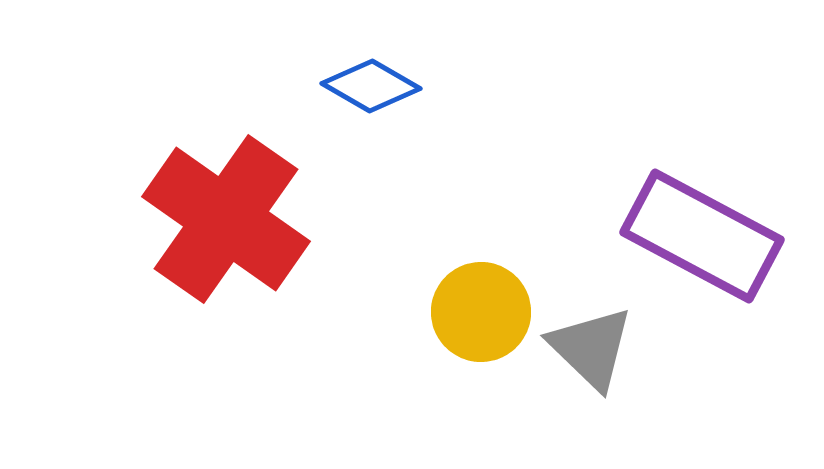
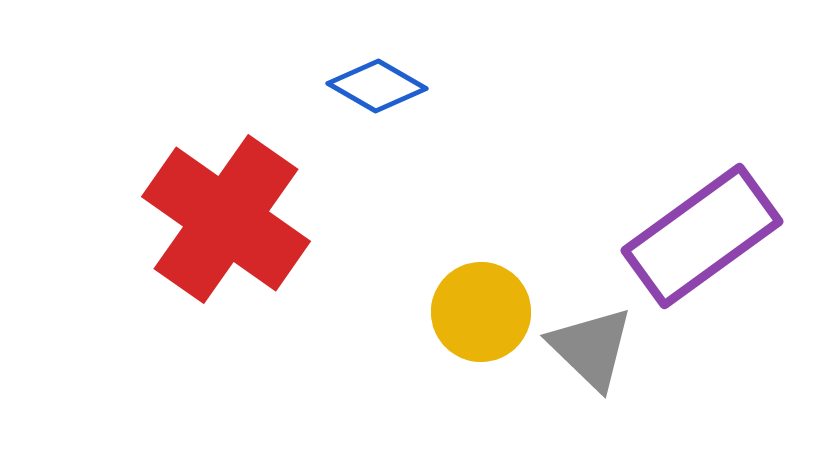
blue diamond: moved 6 px right
purple rectangle: rotated 64 degrees counterclockwise
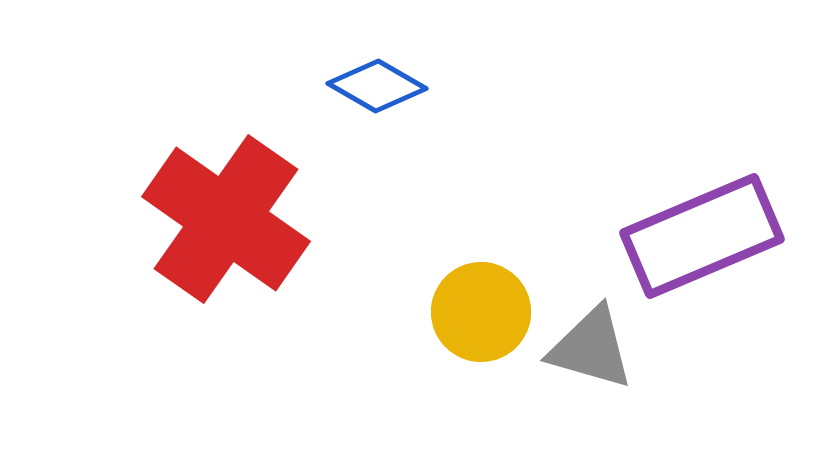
purple rectangle: rotated 13 degrees clockwise
gray triangle: rotated 28 degrees counterclockwise
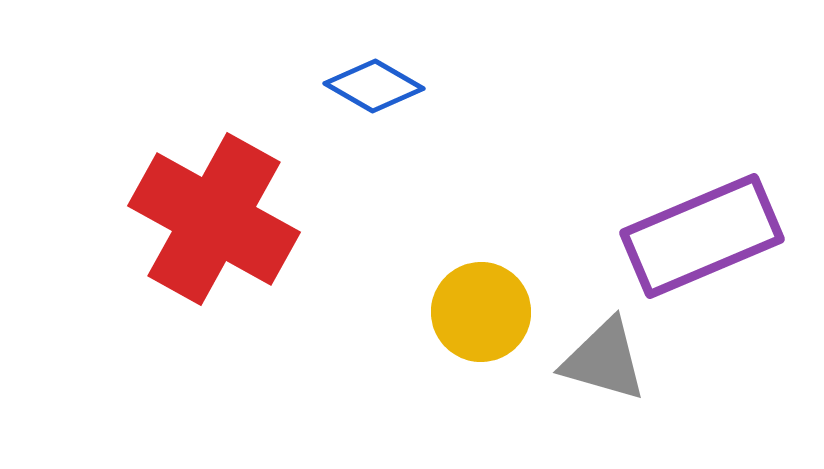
blue diamond: moved 3 px left
red cross: moved 12 px left; rotated 6 degrees counterclockwise
gray triangle: moved 13 px right, 12 px down
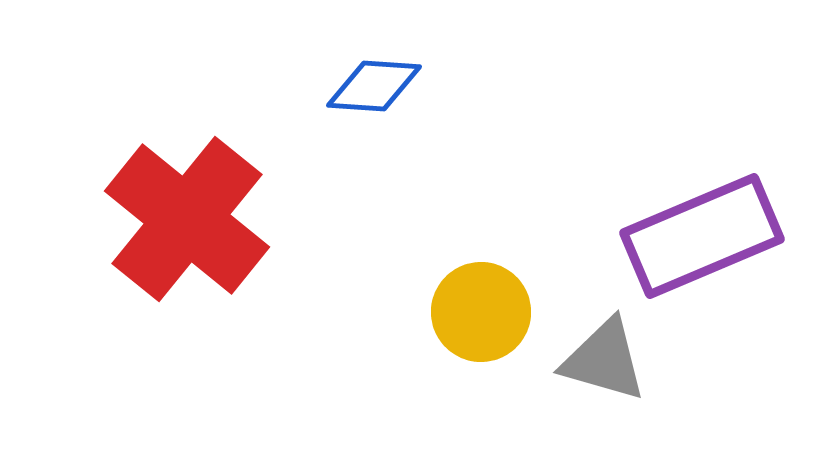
blue diamond: rotated 26 degrees counterclockwise
red cross: moved 27 px left; rotated 10 degrees clockwise
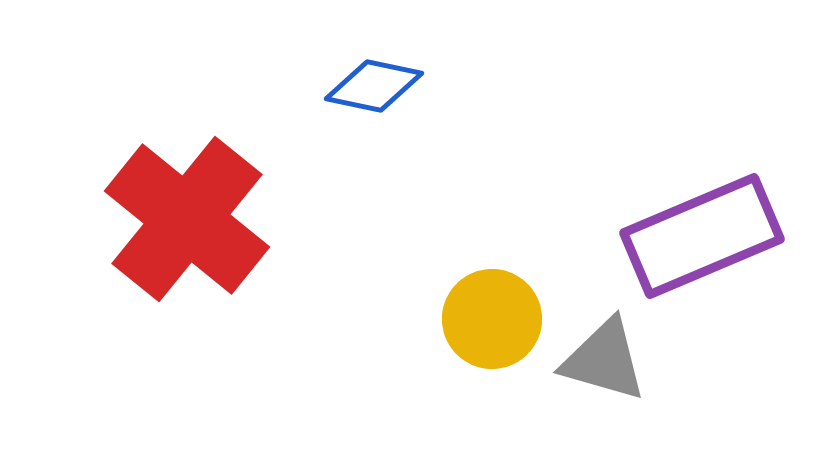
blue diamond: rotated 8 degrees clockwise
yellow circle: moved 11 px right, 7 px down
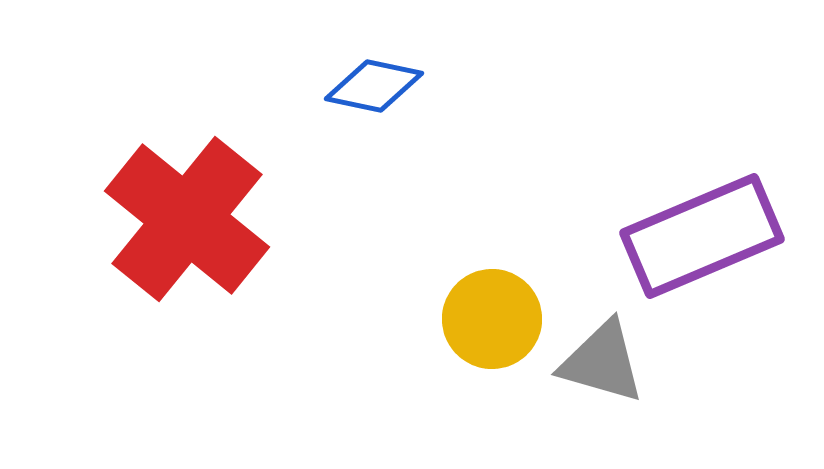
gray triangle: moved 2 px left, 2 px down
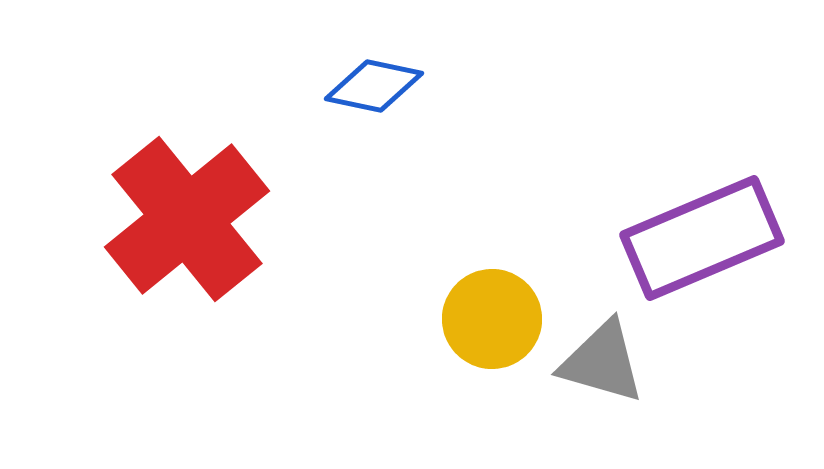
red cross: rotated 12 degrees clockwise
purple rectangle: moved 2 px down
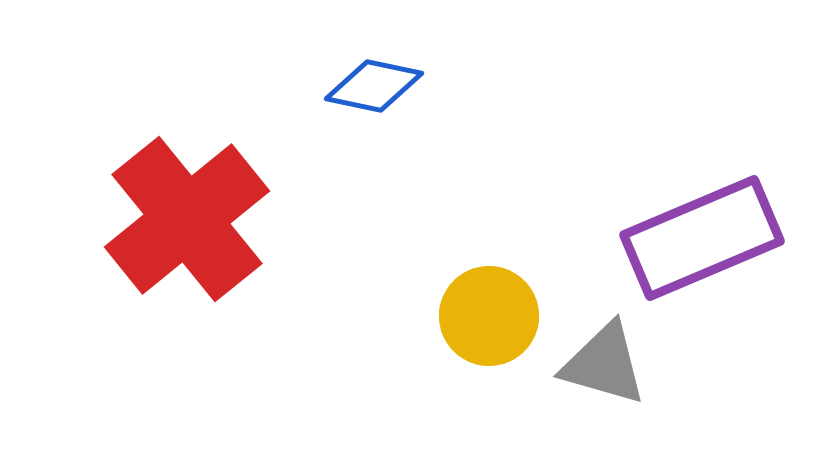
yellow circle: moved 3 px left, 3 px up
gray triangle: moved 2 px right, 2 px down
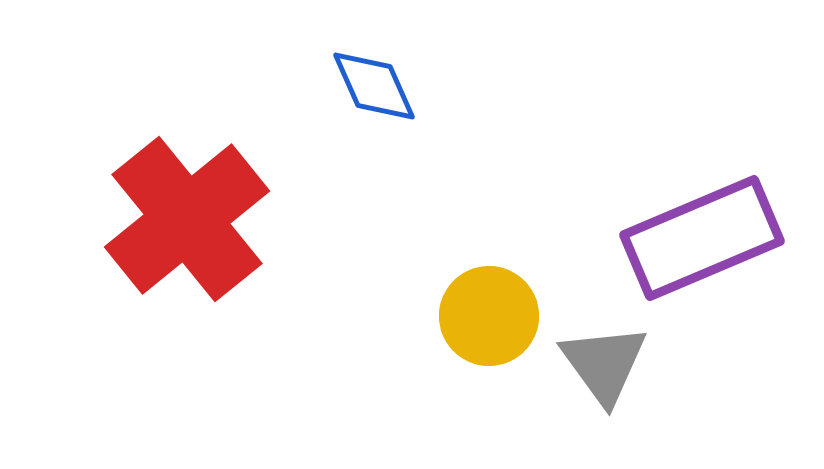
blue diamond: rotated 54 degrees clockwise
gray triangle: rotated 38 degrees clockwise
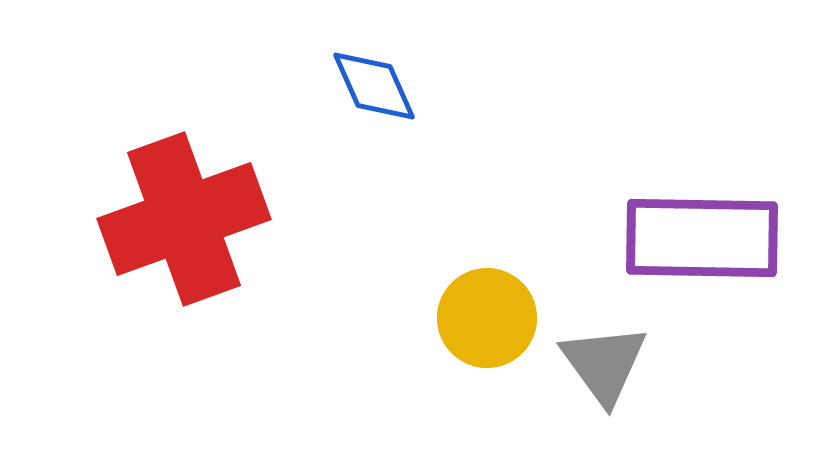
red cross: moved 3 px left; rotated 19 degrees clockwise
purple rectangle: rotated 24 degrees clockwise
yellow circle: moved 2 px left, 2 px down
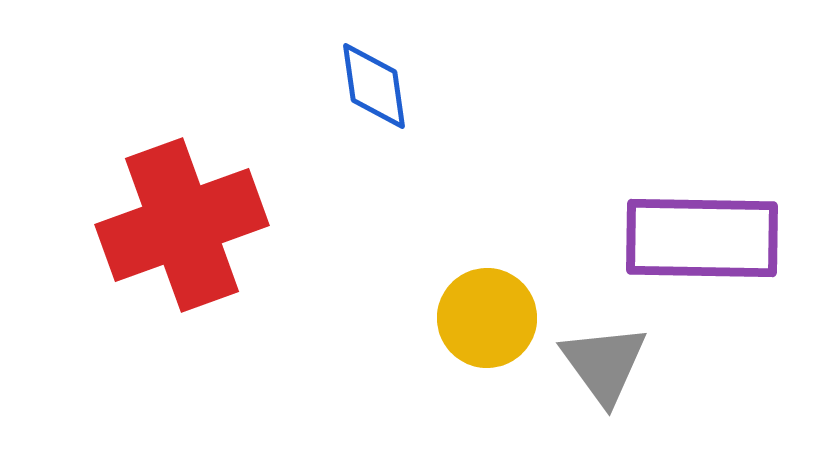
blue diamond: rotated 16 degrees clockwise
red cross: moved 2 px left, 6 px down
